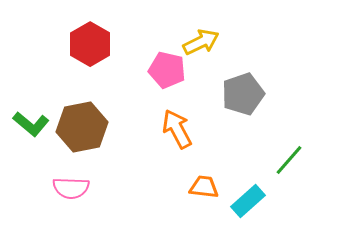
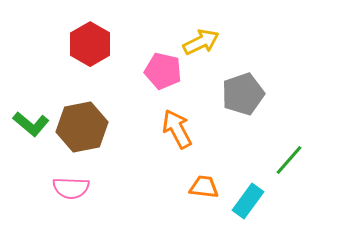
pink pentagon: moved 4 px left, 1 px down
cyan rectangle: rotated 12 degrees counterclockwise
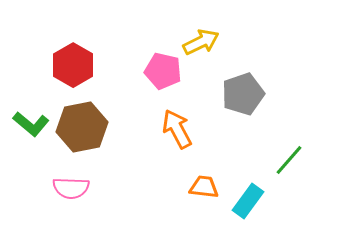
red hexagon: moved 17 px left, 21 px down
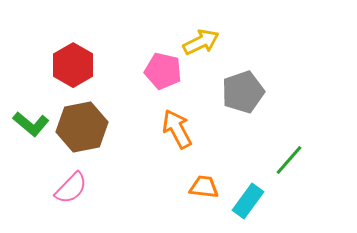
gray pentagon: moved 2 px up
pink semicircle: rotated 48 degrees counterclockwise
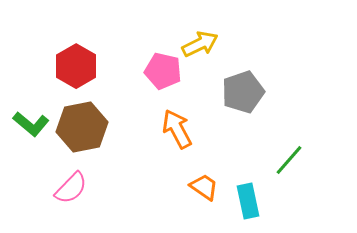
yellow arrow: moved 1 px left, 2 px down
red hexagon: moved 3 px right, 1 px down
orange trapezoid: rotated 28 degrees clockwise
cyan rectangle: rotated 48 degrees counterclockwise
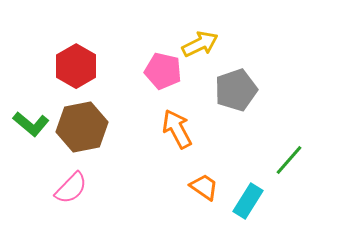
gray pentagon: moved 7 px left, 2 px up
cyan rectangle: rotated 44 degrees clockwise
